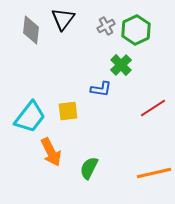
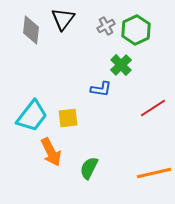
yellow square: moved 7 px down
cyan trapezoid: moved 2 px right, 1 px up
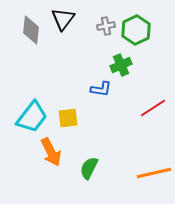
gray cross: rotated 18 degrees clockwise
green cross: rotated 20 degrees clockwise
cyan trapezoid: moved 1 px down
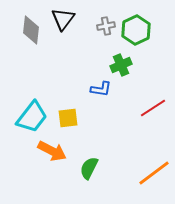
orange arrow: moved 1 px right, 1 px up; rotated 36 degrees counterclockwise
orange line: rotated 24 degrees counterclockwise
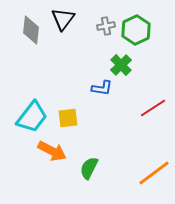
green cross: rotated 20 degrees counterclockwise
blue L-shape: moved 1 px right, 1 px up
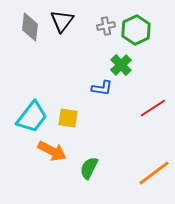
black triangle: moved 1 px left, 2 px down
gray diamond: moved 1 px left, 3 px up
yellow square: rotated 15 degrees clockwise
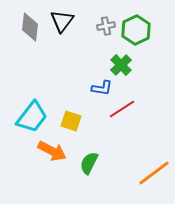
red line: moved 31 px left, 1 px down
yellow square: moved 3 px right, 3 px down; rotated 10 degrees clockwise
green semicircle: moved 5 px up
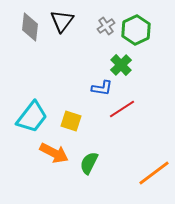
gray cross: rotated 24 degrees counterclockwise
orange arrow: moved 2 px right, 2 px down
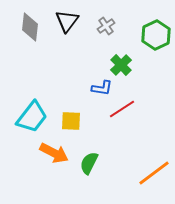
black triangle: moved 5 px right
green hexagon: moved 20 px right, 5 px down
yellow square: rotated 15 degrees counterclockwise
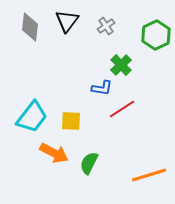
orange line: moved 5 px left, 2 px down; rotated 20 degrees clockwise
